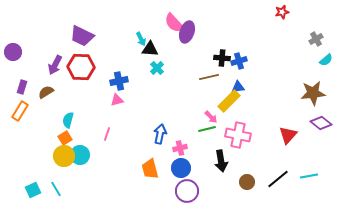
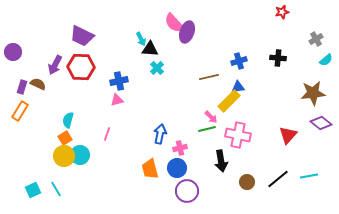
black cross at (222, 58): moved 56 px right
brown semicircle at (46, 92): moved 8 px left, 8 px up; rotated 56 degrees clockwise
blue circle at (181, 168): moved 4 px left
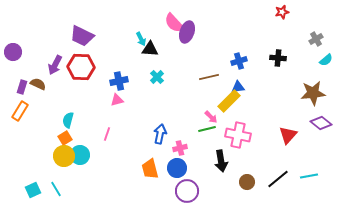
cyan cross at (157, 68): moved 9 px down
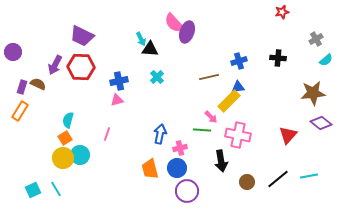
green line at (207, 129): moved 5 px left, 1 px down; rotated 18 degrees clockwise
yellow circle at (64, 156): moved 1 px left, 2 px down
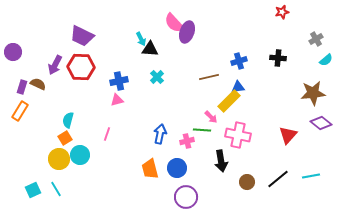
pink cross at (180, 148): moved 7 px right, 7 px up
yellow circle at (63, 158): moved 4 px left, 1 px down
cyan line at (309, 176): moved 2 px right
purple circle at (187, 191): moved 1 px left, 6 px down
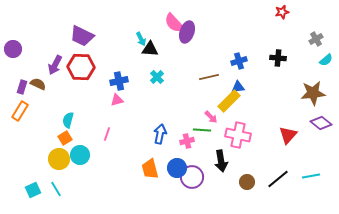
purple circle at (13, 52): moved 3 px up
purple circle at (186, 197): moved 6 px right, 20 px up
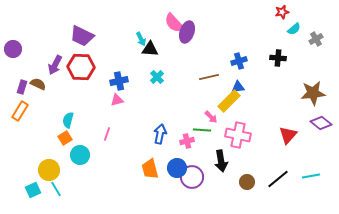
cyan semicircle at (326, 60): moved 32 px left, 31 px up
yellow circle at (59, 159): moved 10 px left, 11 px down
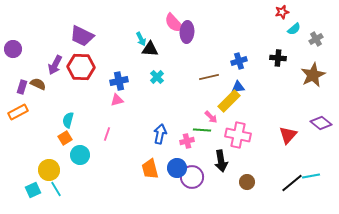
purple ellipse at (187, 32): rotated 15 degrees counterclockwise
brown star at (313, 93): moved 18 px up; rotated 20 degrees counterclockwise
orange rectangle at (20, 111): moved 2 px left, 1 px down; rotated 30 degrees clockwise
black line at (278, 179): moved 14 px right, 4 px down
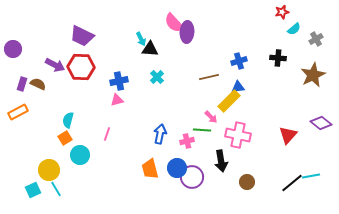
purple arrow at (55, 65): rotated 90 degrees counterclockwise
purple rectangle at (22, 87): moved 3 px up
